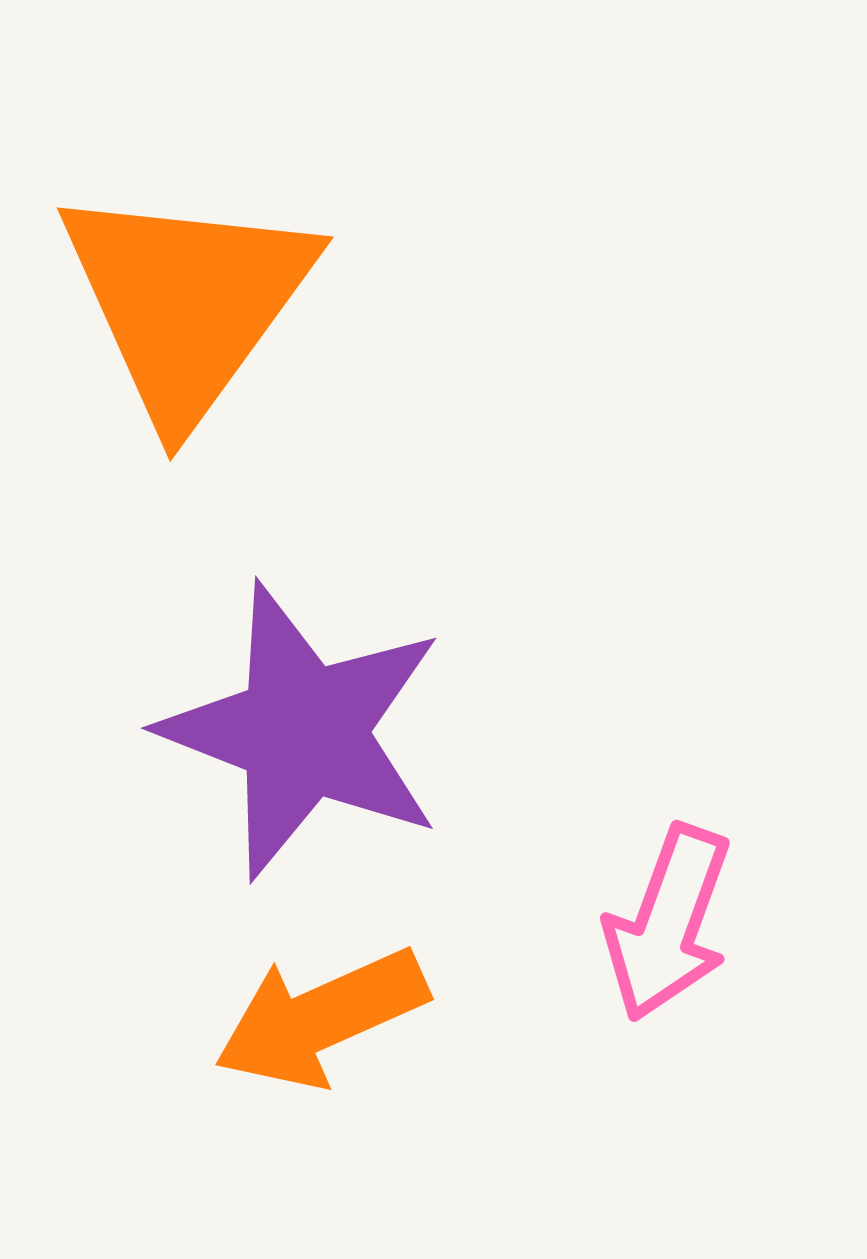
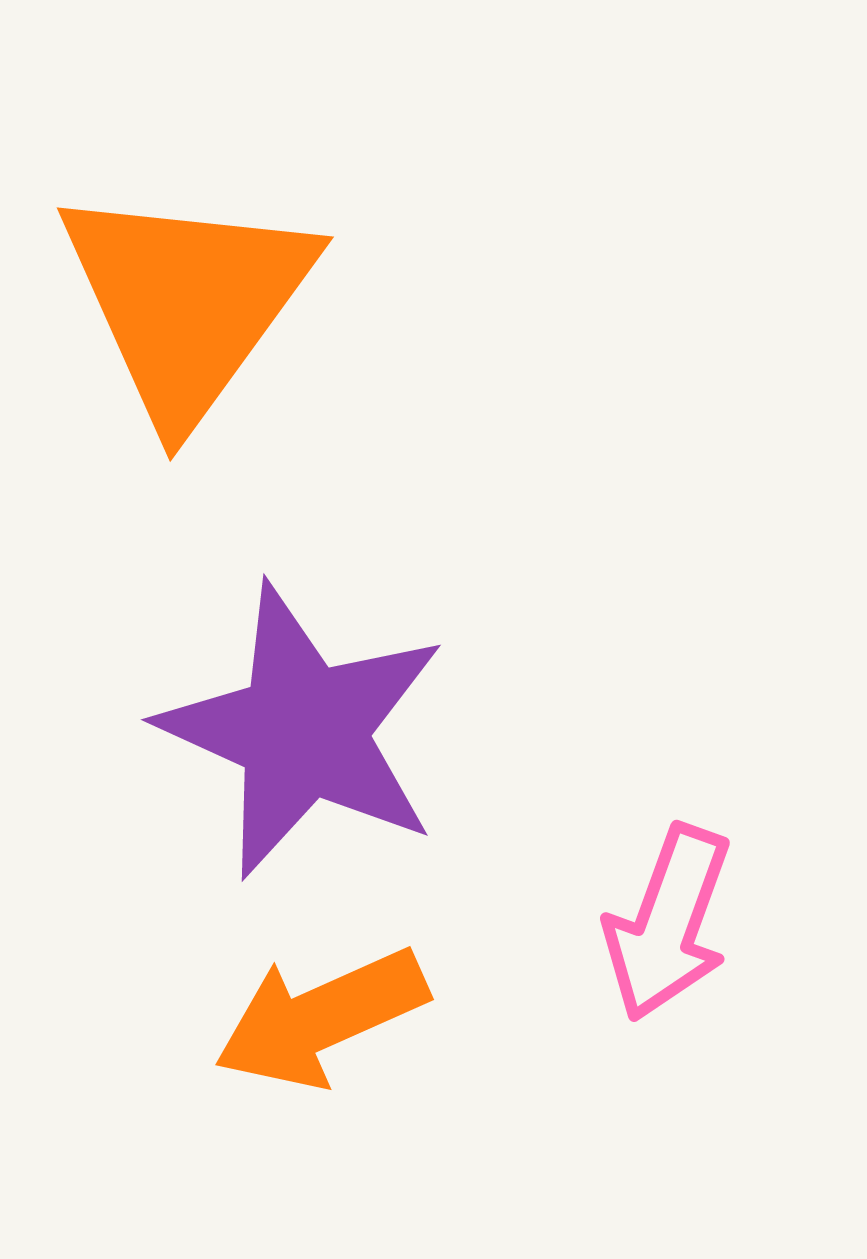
purple star: rotated 3 degrees clockwise
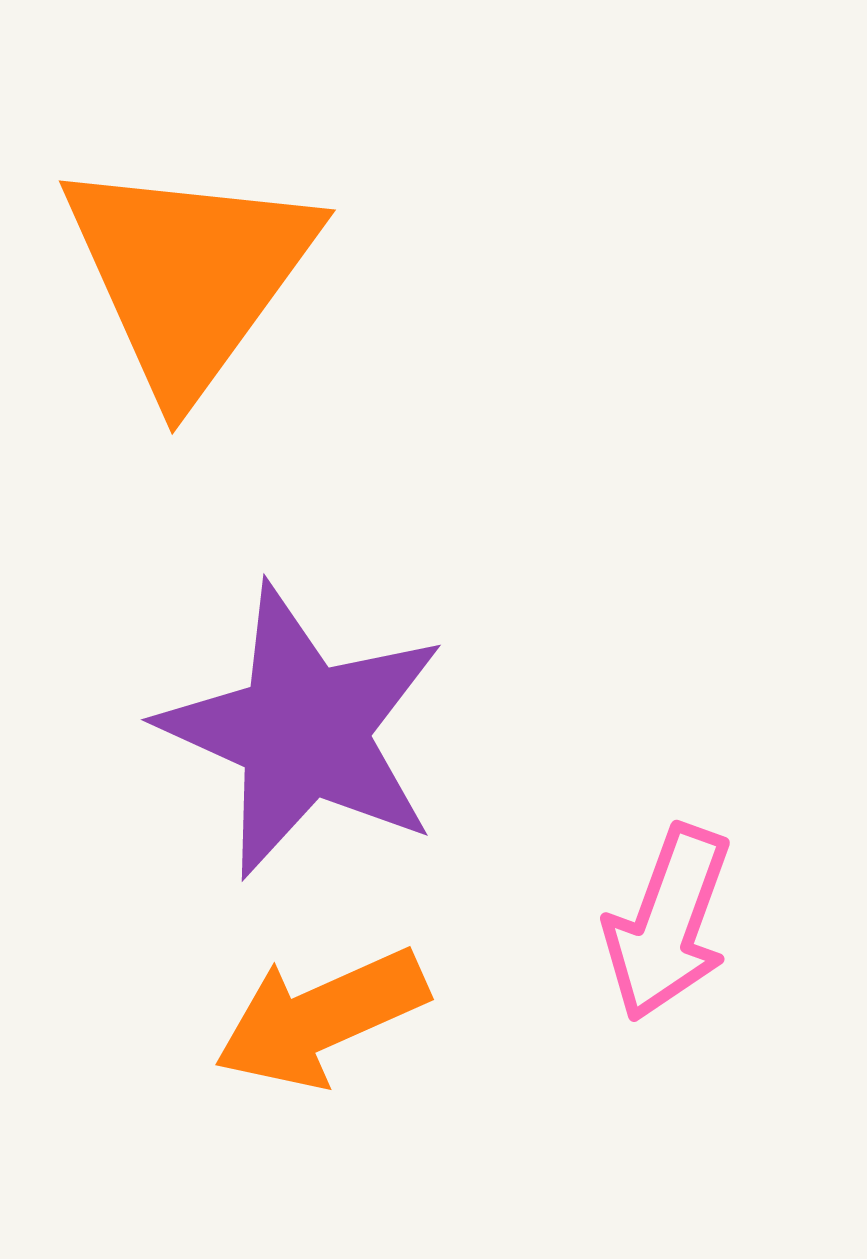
orange triangle: moved 2 px right, 27 px up
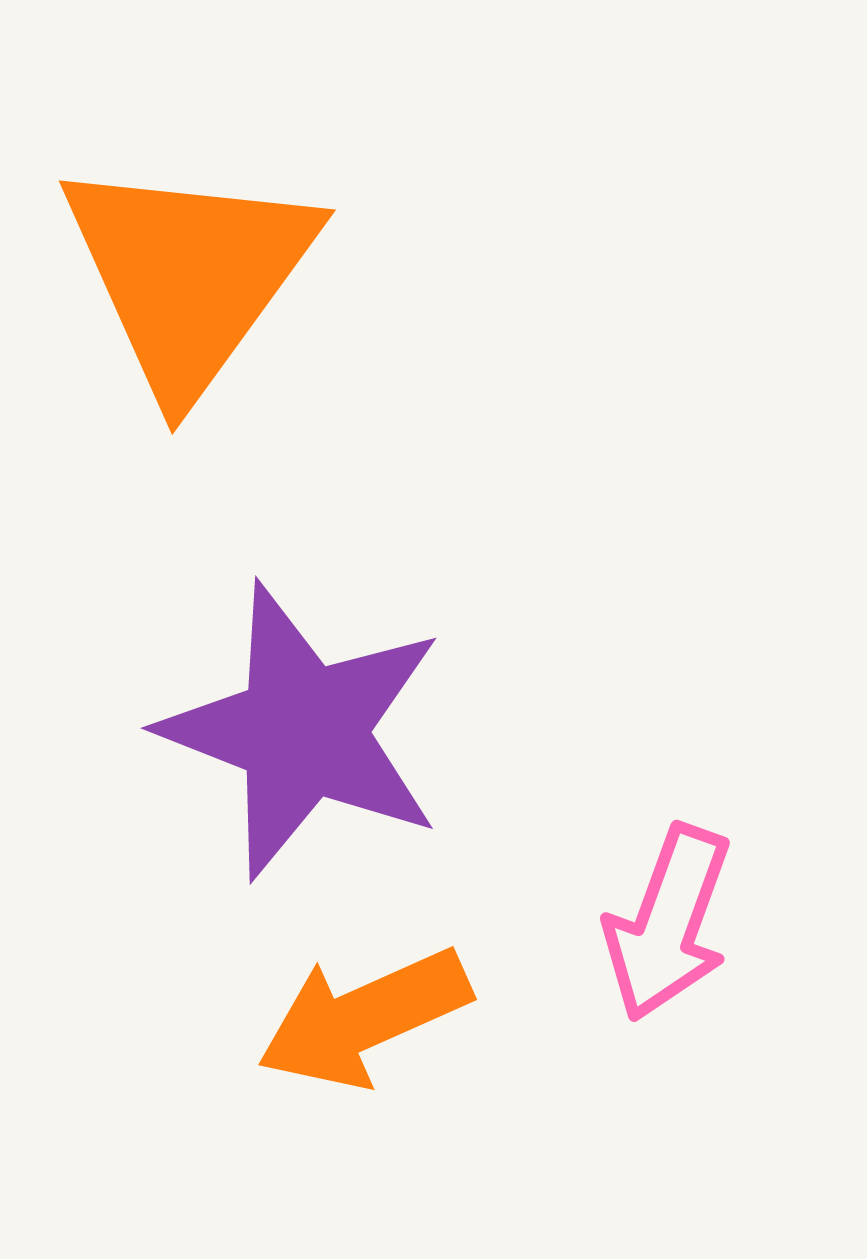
purple star: rotated 3 degrees counterclockwise
orange arrow: moved 43 px right
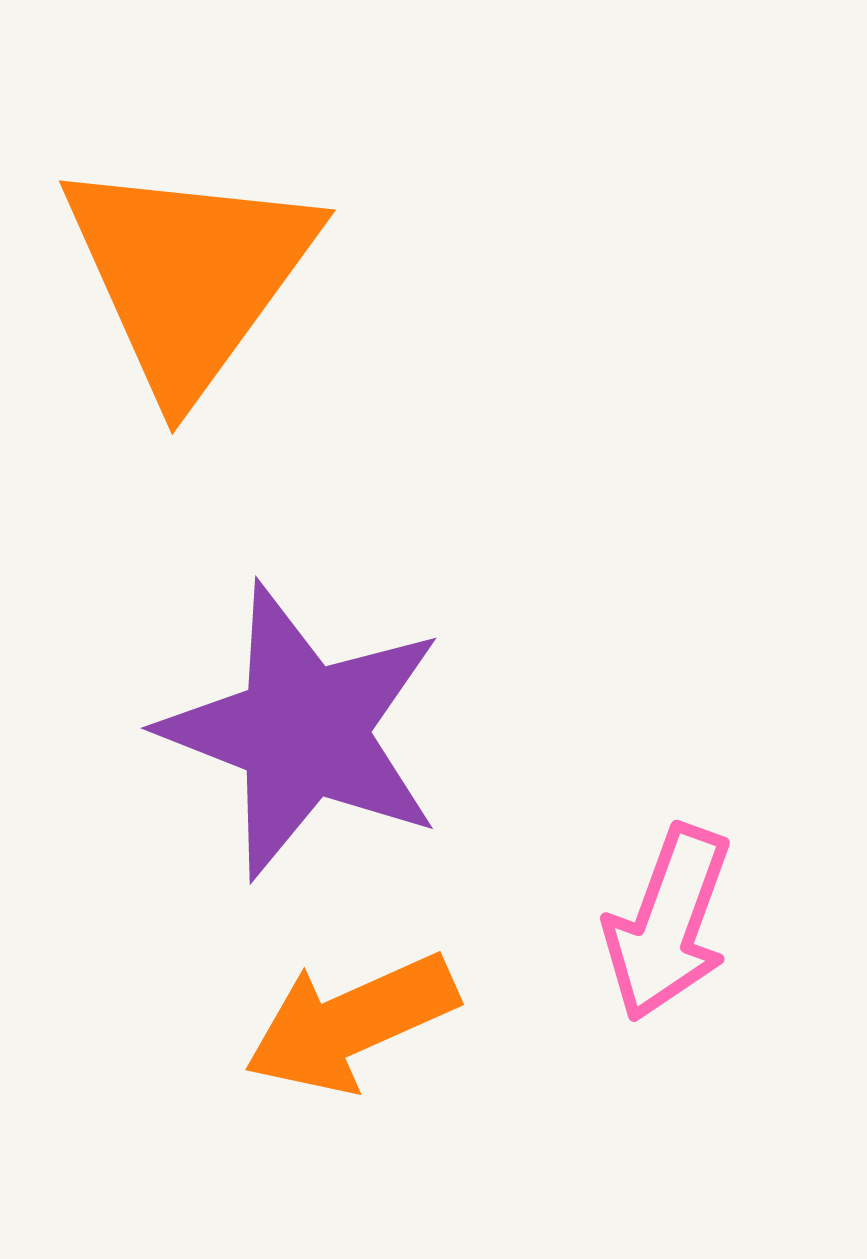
orange arrow: moved 13 px left, 5 px down
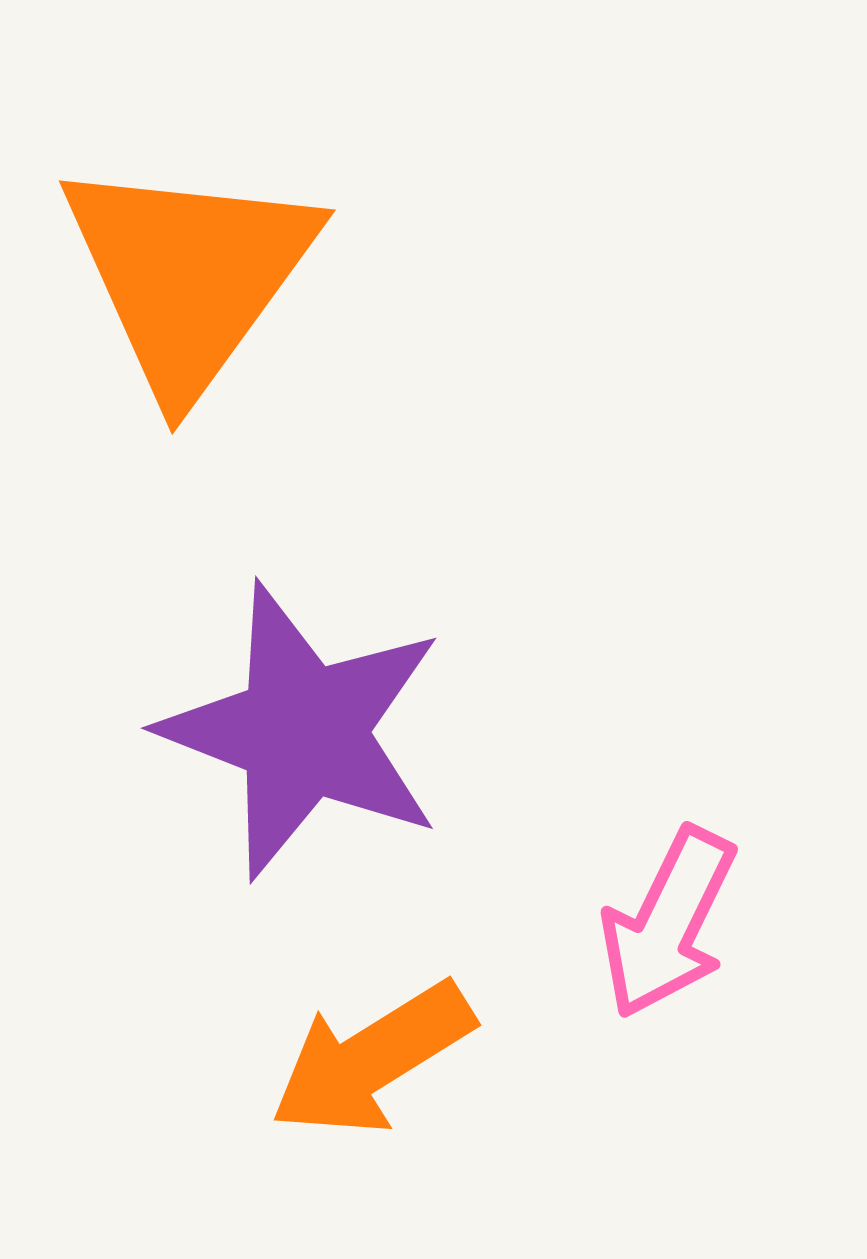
pink arrow: rotated 6 degrees clockwise
orange arrow: moved 21 px right, 36 px down; rotated 8 degrees counterclockwise
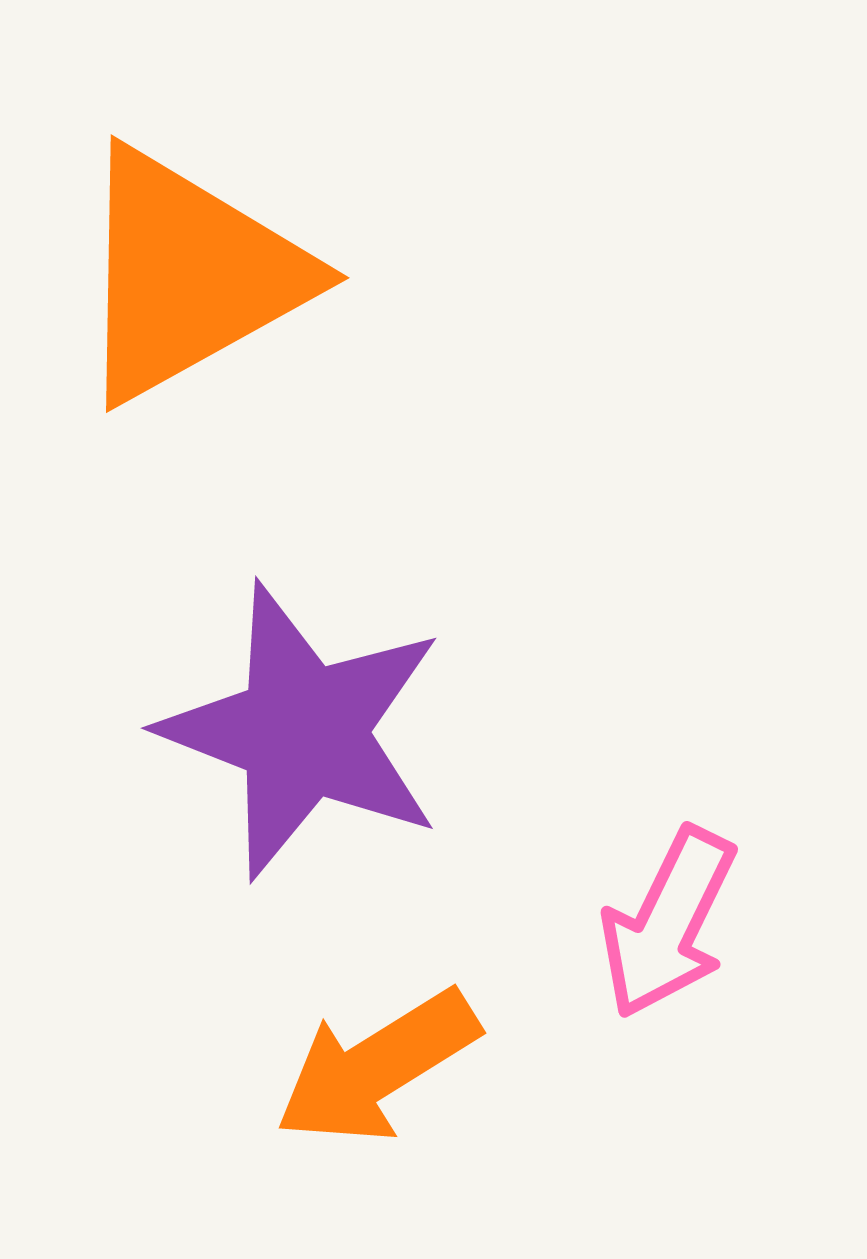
orange triangle: rotated 25 degrees clockwise
orange arrow: moved 5 px right, 8 px down
